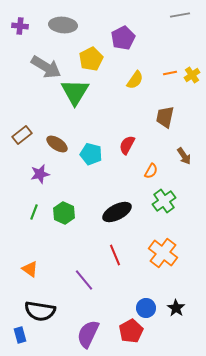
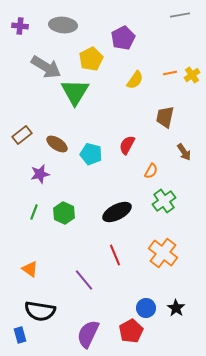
brown arrow: moved 4 px up
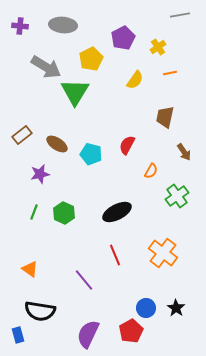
yellow cross: moved 34 px left, 28 px up
green cross: moved 13 px right, 5 px up
blue rectangle: moved 2 px left
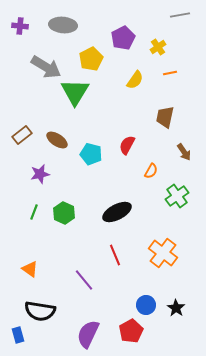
brown ellipse: moved 4 px up
blue circle: moved 3 px up
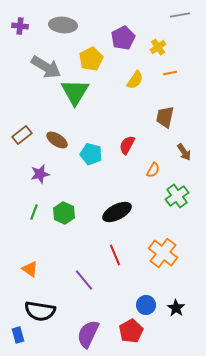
orange semicircle: moved 2 px right, 1 px up
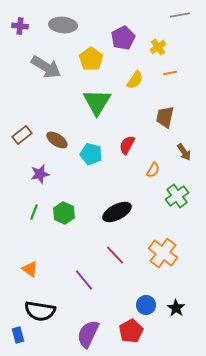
yellow pentagon: rotated 10 degrees counterclockwise
green triangle: moved 22 px right, 10 px down
red line: rotated 20 degrees counterclockwise
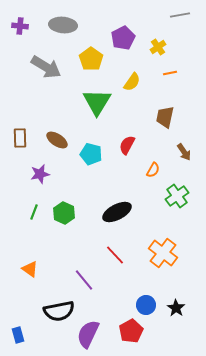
yellow semicircle: moved 3 px left, 2 px down
brown rectangle: moved 2 px left, 3 px down; rotated 54 degrees counterclockwise
black semicircle: moved 19 px right; rotated 20 degrees counterclockwise
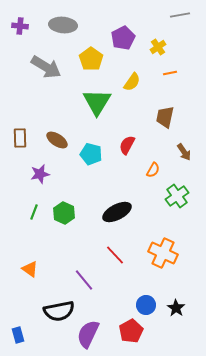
orange cross: rotated 12 degrees counterclockwise
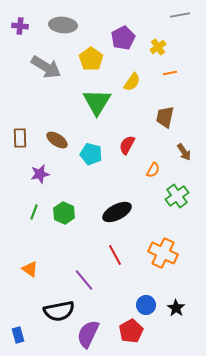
red line: rotated 15 degrees clockwise
